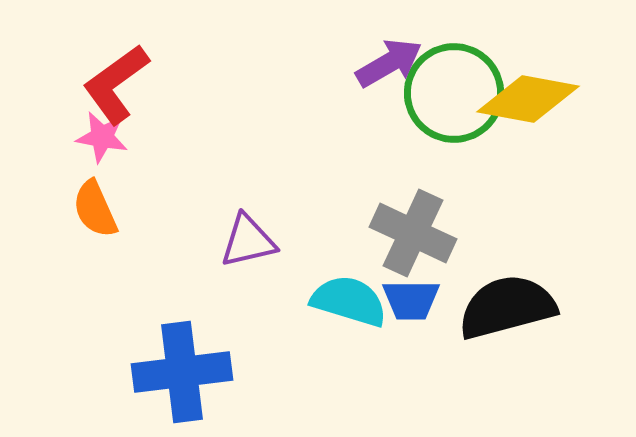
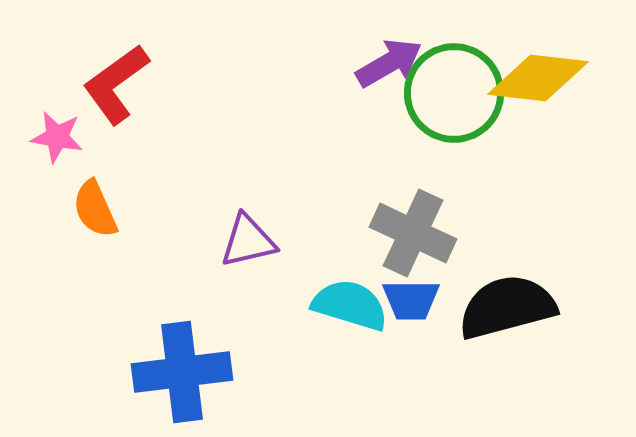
yellow diamond: moved 10 px right, 21 px up; rotated 4 degrees counterclockwise
pink star: moved 45 px left
cyan semicircle: moved 1 px right, 4 px down
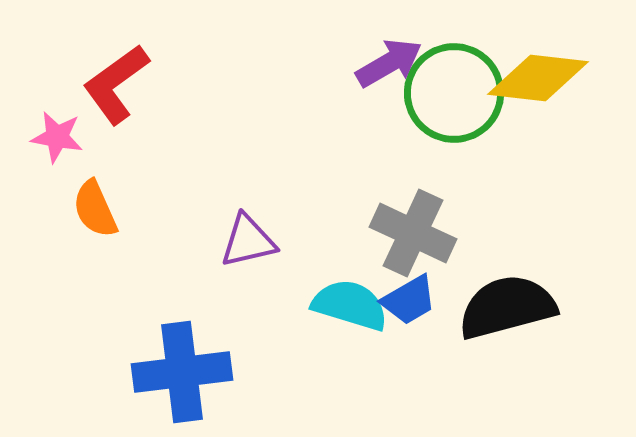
blue trapezoid: moved 2 px left; rotated 30 degrees counterclockwise
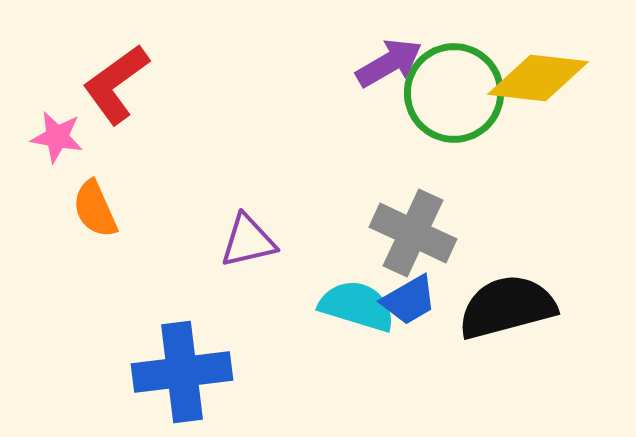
cyan semicircle: moved 7 px right, 1 px down
